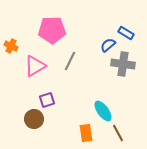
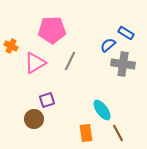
pink triangle: moved 3 px up
cyan ellipse: moved 1 px left, 1 px up
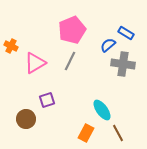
pink pentagon: moved 20 px right; rotated 20 degrees counterclockwise
brown circle: moved 8 px left
orange rectangle: rotated 36 degrees clockwise
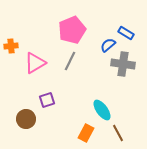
orange cross: rotated 32 degrees counterclockwise
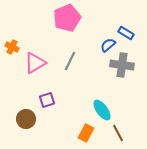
pink pentagon: moved 5 px left, 12 px up
orange cross: moved 1 px right, 1 px down; rotated 32 degrees clockwise
gray cross: moved 1 px left, 1 px down
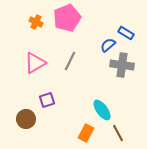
orange cross: moved 24 px right, 25 px up
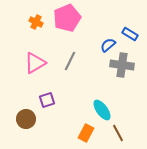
blue rectangle: moved 4 px right, 1 px down
